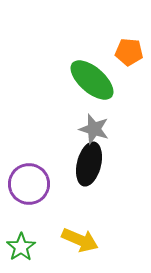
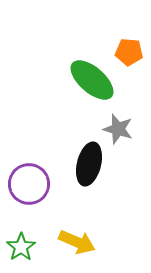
gray star: moved 24 px right
yellow arrow: moved 3 px left, 2 px down
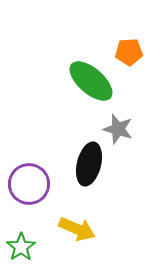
orange pentagon: rotated 8 degrees counterclockwise
green ellipse: moved 1 px left, 1 px down
yellow arrow: moved 13 px up
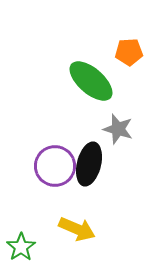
purple circle: moved 26 px right, 18 px up
